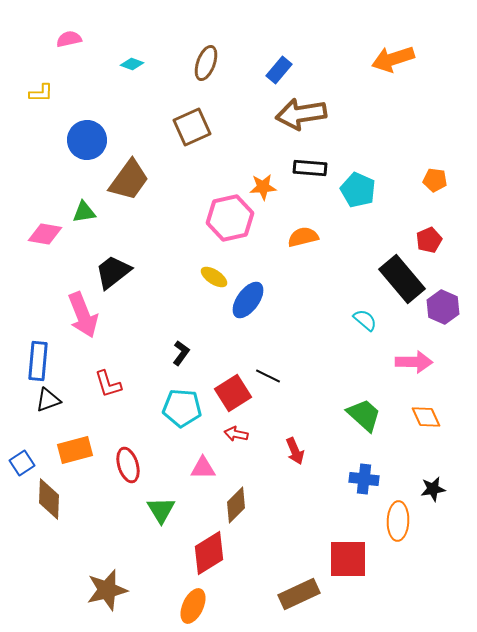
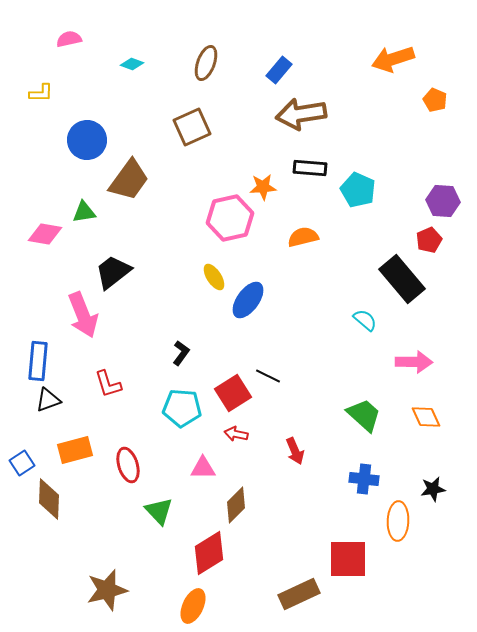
orange pentagon at (435, 180): moved 80 px up; rotated 15 degrees clockwise
yellow ellipse at (214, 277): rotated 24 degrees clockwise
purple hexagon at (443, 307): moved 106 px up; rotated 20 degrees counterclockwise
green triangle at (161, 510): moved 2 px left, 1 px down; rotated 12 degrees counterclockwise
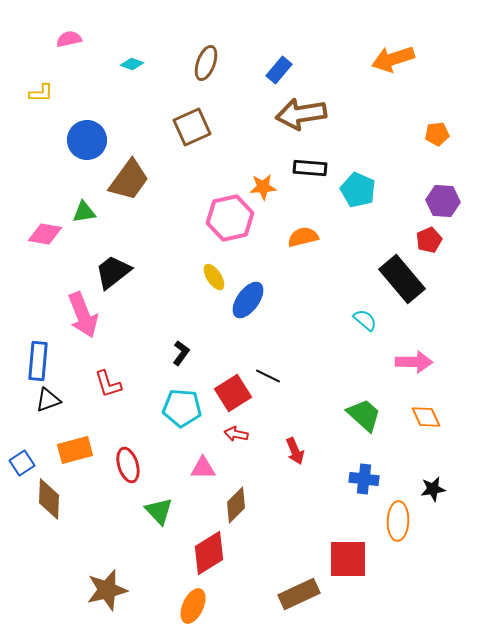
orange pentagon at (435, 100): moved 2 px right, 34 px down; rotated 30 degrees counterclockwise
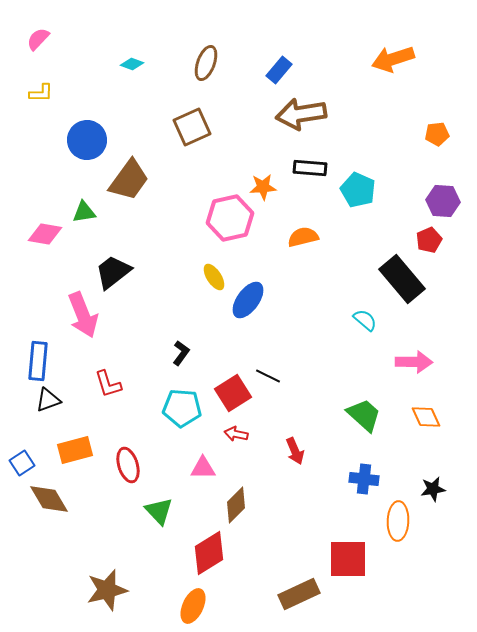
pink semicircle at (69, 39): moved 31 px left; rotated 35 degrees counterclockwise
brown diamond at (49, 499): rotated 33 degrees counterclockwise
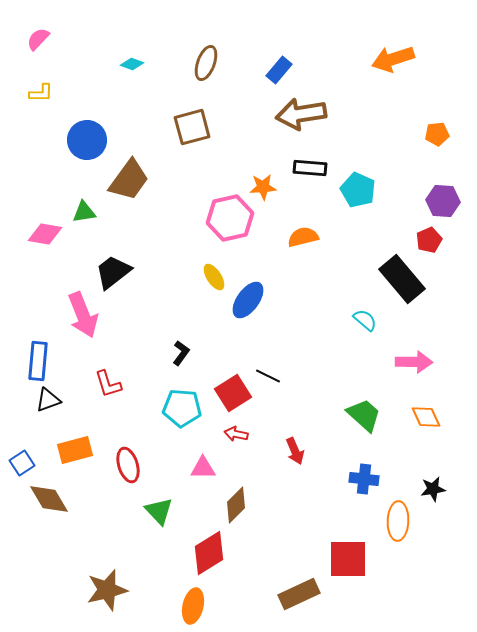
brown square at (192, 127): rotated 9 degrees clockwise
orange ellipse at (193, 606): rotated 12 degrees counterclockwise
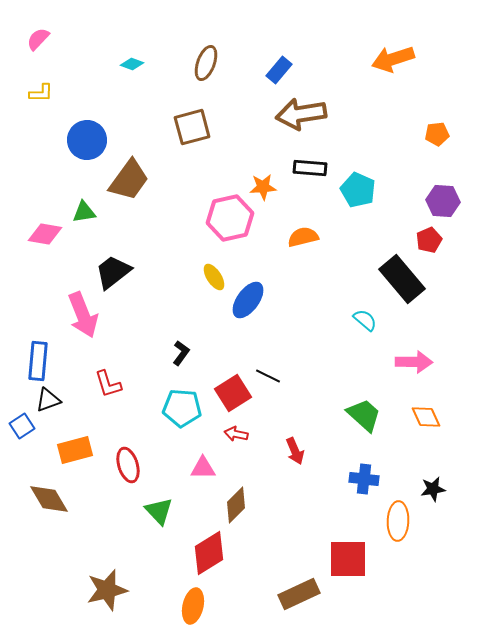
blue square at (22, 463): moved 37 px up
